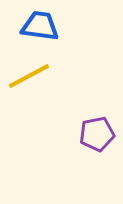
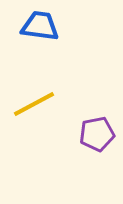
yellow line: moved 5 px right, 28 px down
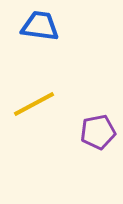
purple pentagon: moved 1 px right, 2 px up
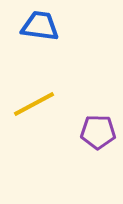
purple pentagon: rotated 12 degrees clockwise
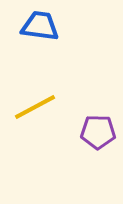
yellow line: moved 1 px right, 3 px down
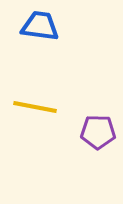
yellow line: rotated 39 degrees clockwise
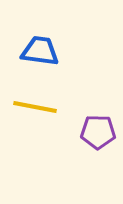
blue trapezoid: moved 25 px down
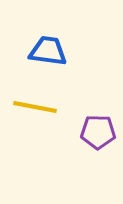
blue trapezoid: moved 8 px right
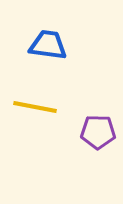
blue trapezoid: moved 6 px up
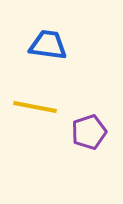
purple pentagon: moved 9 px left; rotated 20 degrees counterclockwise
